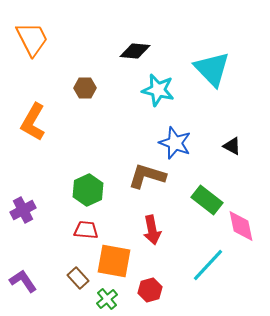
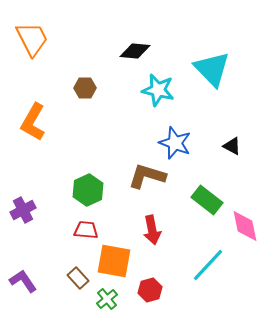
pink diamond: moved 4 px right
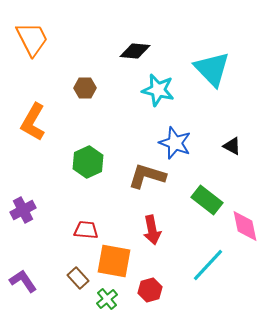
green hexagon: moved 28 px up
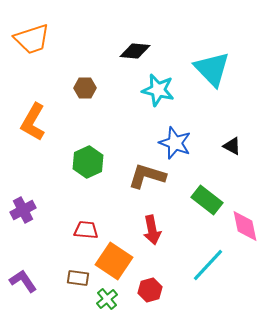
orange trapezoid: rotated 99 degrees clockwise
orange square: rotated 24 degrees clockwise
brown rectangle: rotated 40 degrees counterclockwise
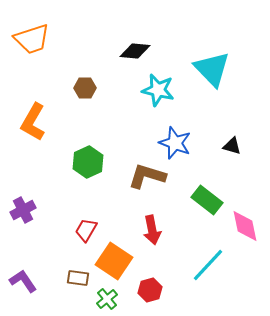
black triangle: rotated 12 degrees counterclockwise
red trapezoid: rotated 65 degrees counterclockwise
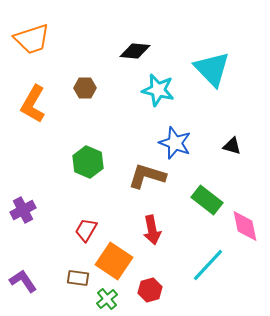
orange L-shape: moved 18 px up
green hexagon: rotated 12 degrees counterclockwise
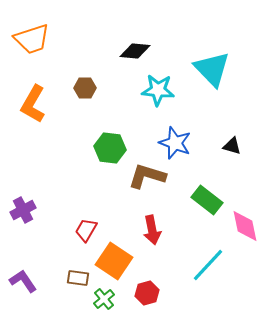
cyan star: rotated 8 degrees counterclockwise
green hexagon: moved 22 px right, 14 px up; rotated 16 degrees counterclockwise
red hexagon: moved 3 px left, 3 px down
green cross: moved 3 px left
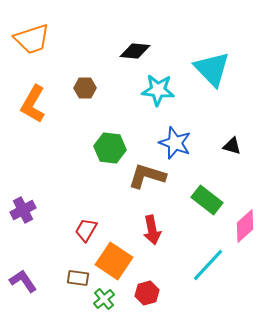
pink diamond: rotated 60 degrees clockwise
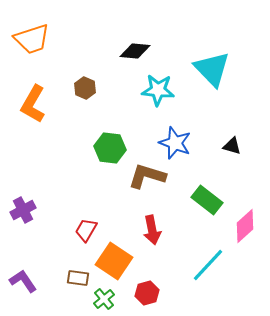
brown hexagon: rotated 25 degrees clockwise
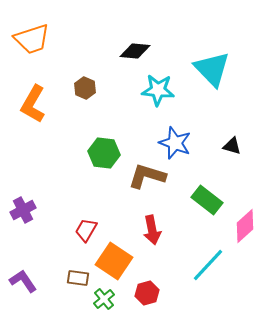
green hexagon: moved 6 px left, 5 px down
